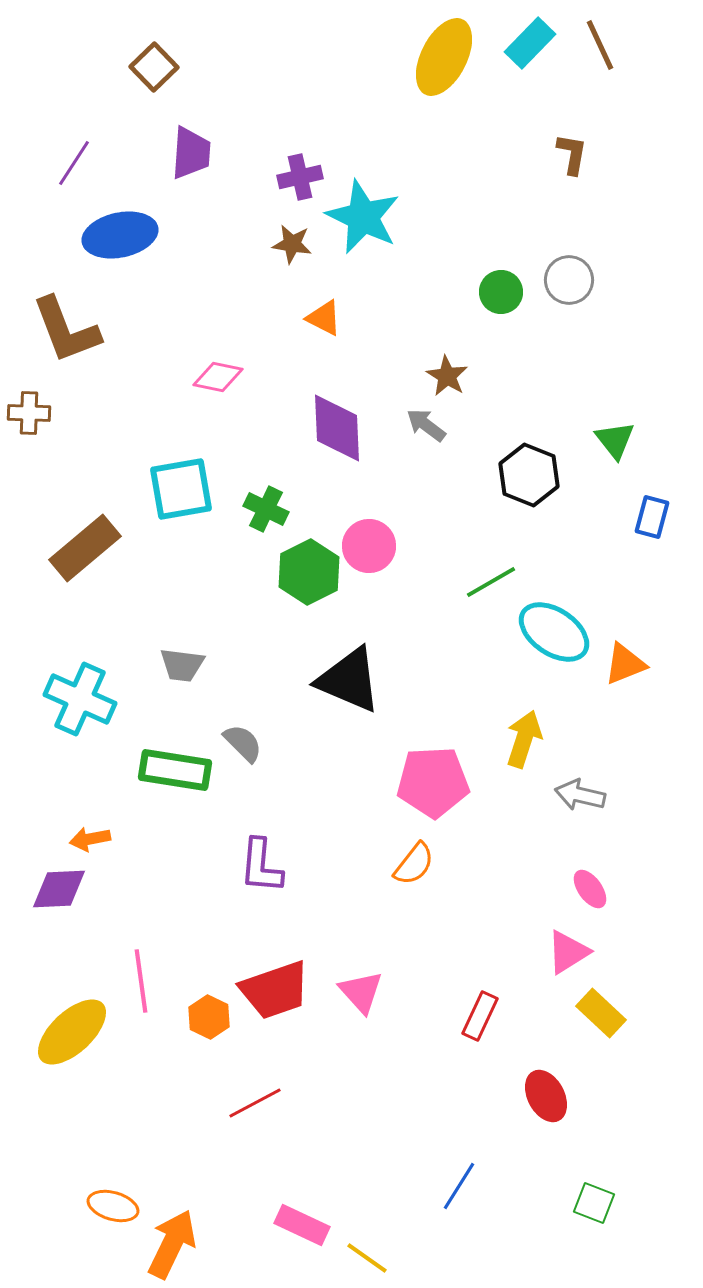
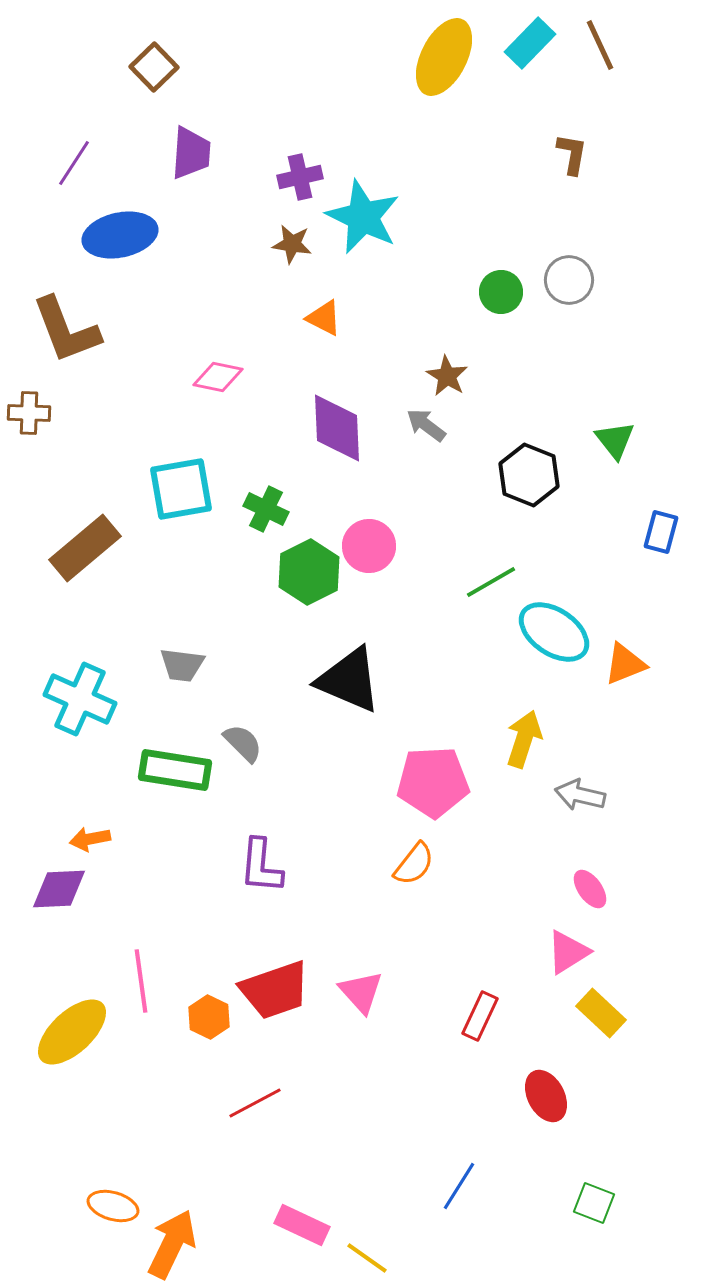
blue rectangle at (652, 517): moved 9 px right, 15 px down
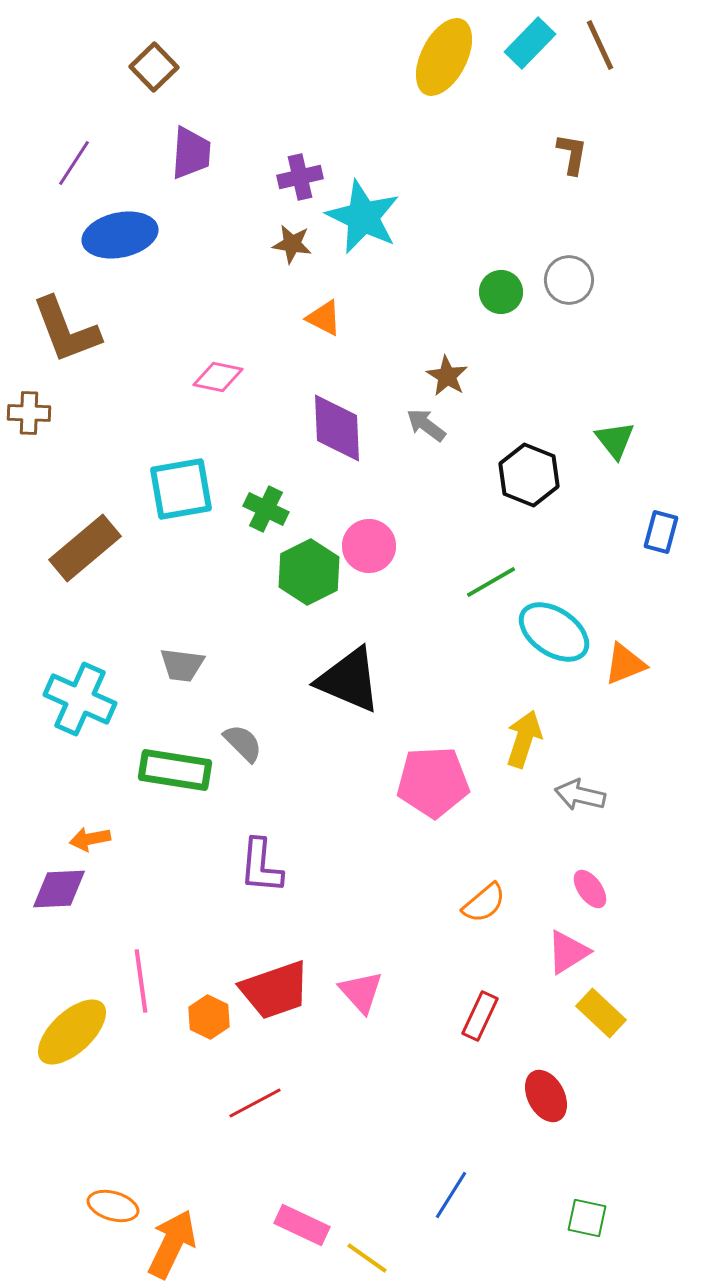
orange semicircle at (414, 864): moved 70 px right, 39 px down; rotated 12 degrees clockwise
blue line at (459, 1186): moved 8 px left, 9 px down
green square at (594, 1203): moved 7 px left, 15 px down; rotated 9 degrees counterclockwise
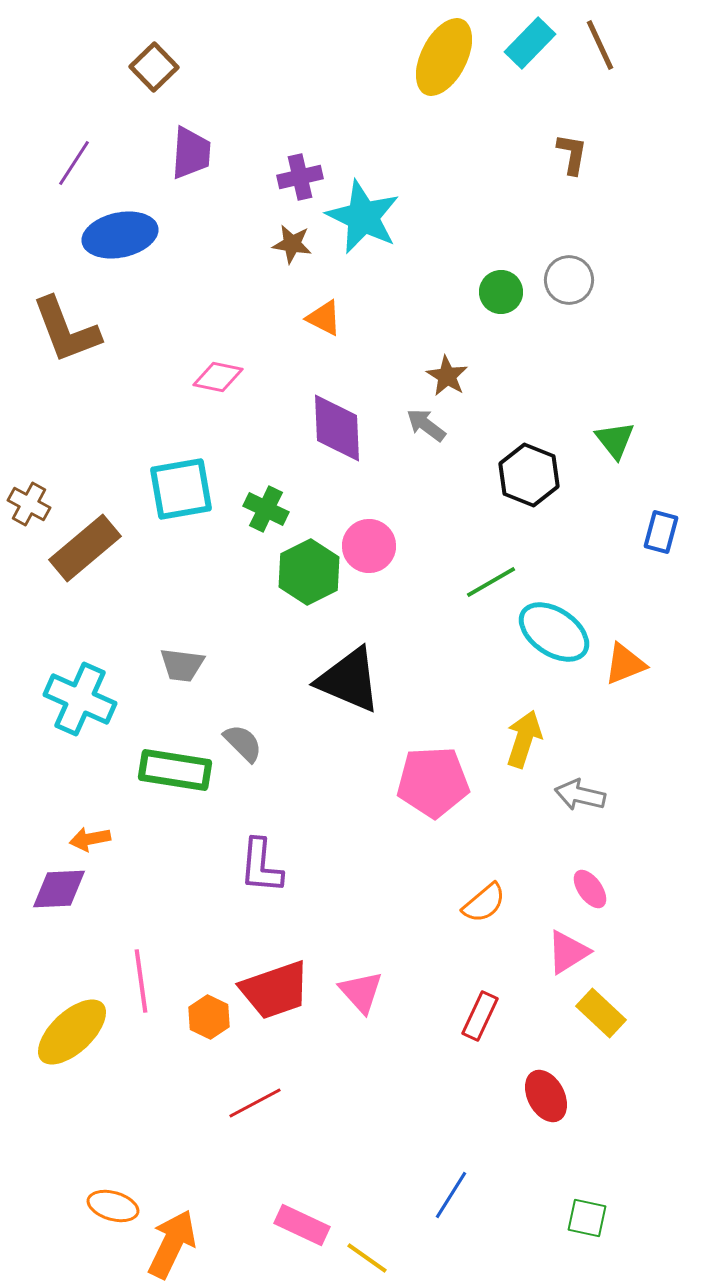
brown cross at (29, 413): moved 91 px down; rotated 27 degrees clockwise
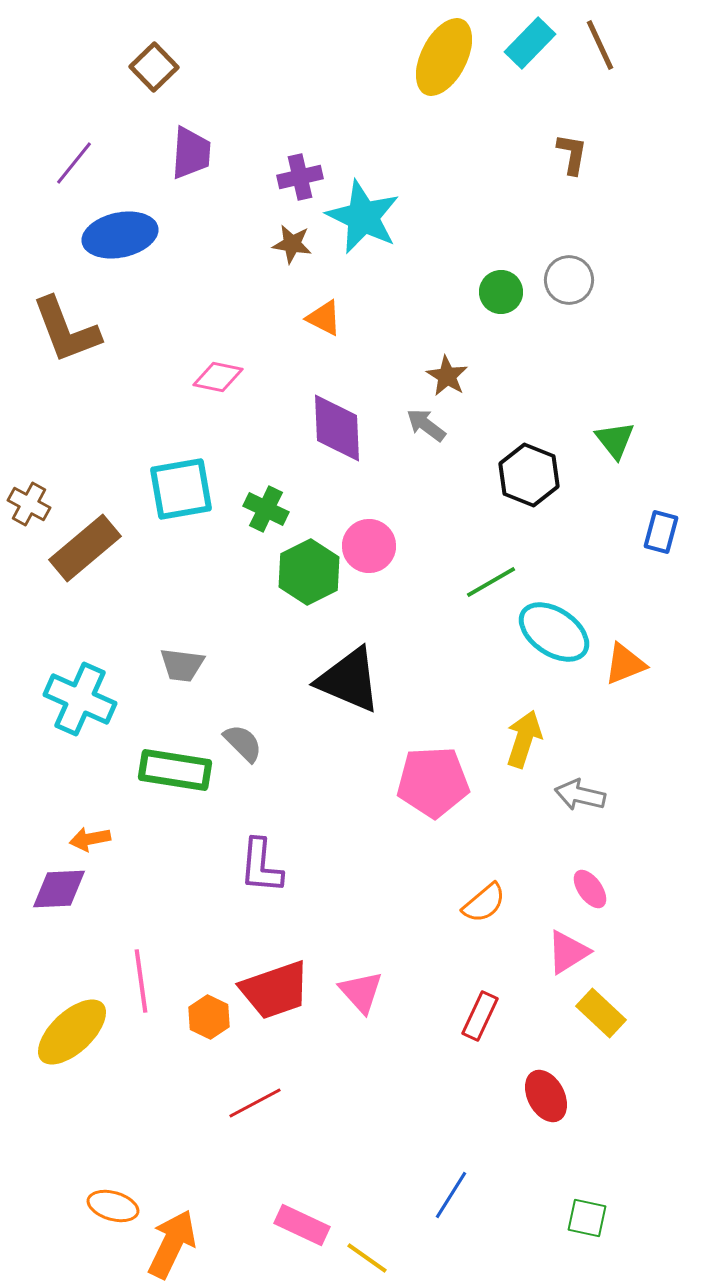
purple line at (74, 163): rotated 6 degrees clockwise
